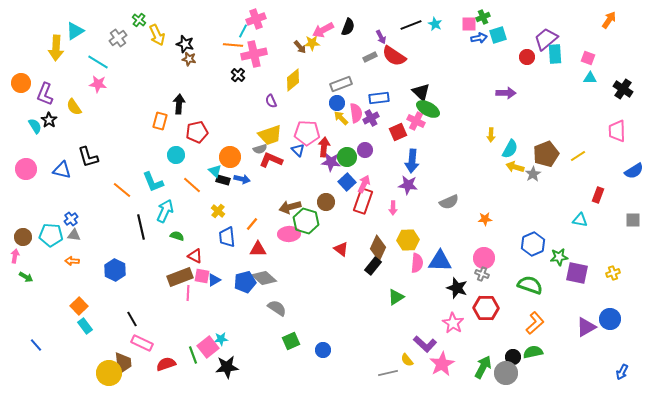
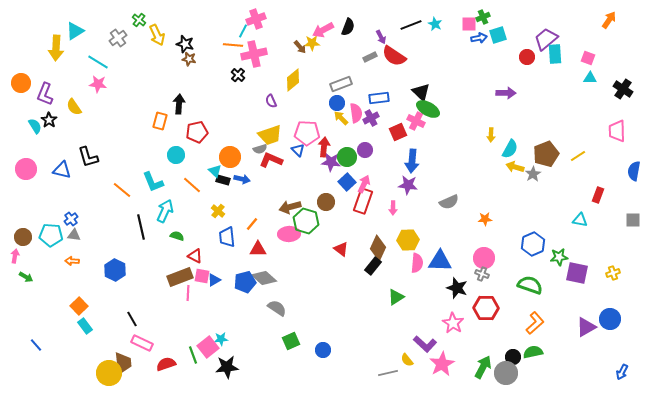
blue semicircle at (634, 171): rotated 132 degrees clockwise
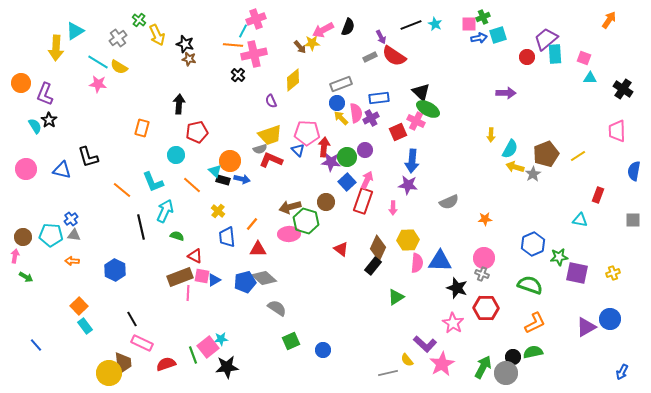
pink square at (588, 58): moved 4 px left
yellow semicircle at (74, 107): moved 45 px right, 40 px up; rotated 24 degrees counterclockwise
orange rectangle at (160, 121): moved 18 px left, 7 px down
orange circle at (230, 157): moved 4 px down
pink arrow at (364, 184): moved 3 px right, 4 px up
orange L-shape at (535, 323): rotated 15 degrees clockwise
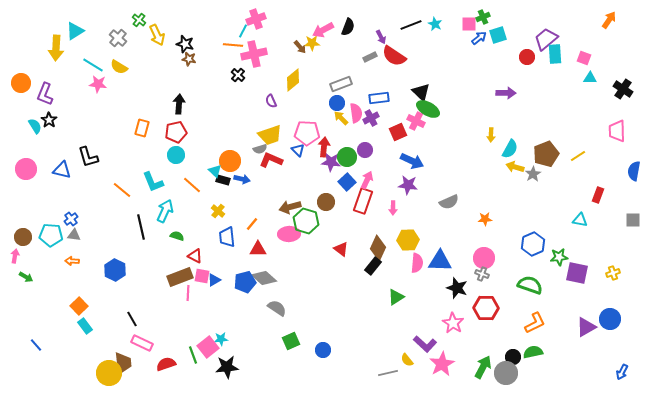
gray cross at (118, 38): rotated 12 degrees counterclockwise
blue arrow at (479, 38): rotated 28 degrees counterclockwise
cyan line at (98, 62): moved 5 px left, 3 px down
red pentagon at (197, 132): moved 21 px left
blue arrow at (412, 161): rotated 70 degrees counterclockwise
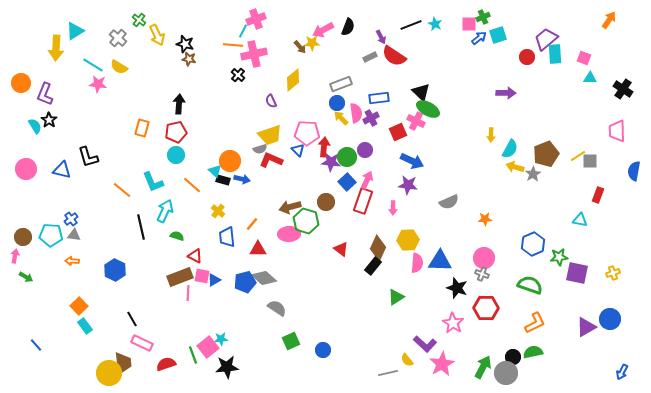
gray square at (633, 220): moved 43 px left, 59 px up
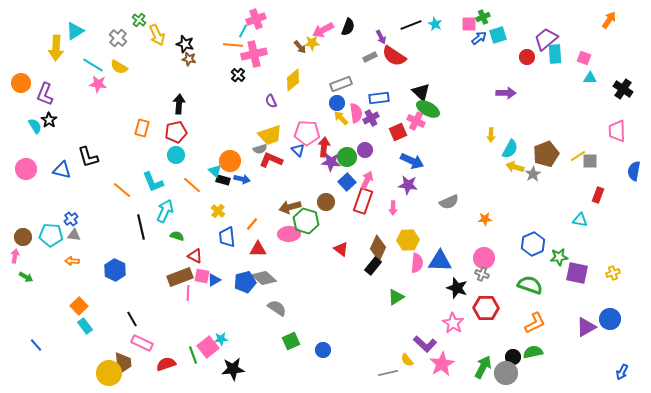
black star at (227, 367): moved 6 px right, 2 px down
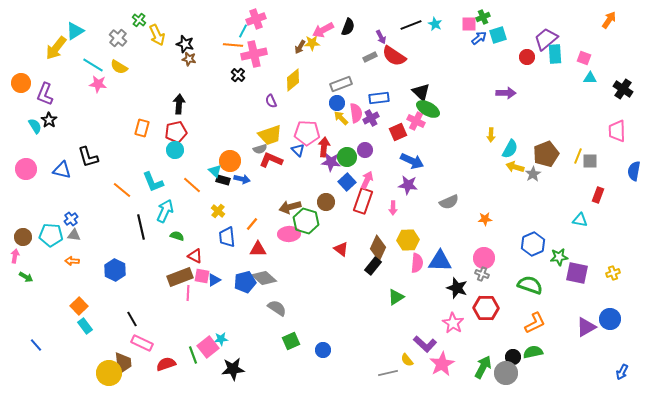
brown arrow at (300, 47): rotated 72 degrees clockwise
yellow arrow at (56, 48): rotated 35 degrees clockwise
cyan circle at (176, 155): moved 1 px left, 5 px up
yellow line at (578, 156): rotated 35 degrees counterclockwise
